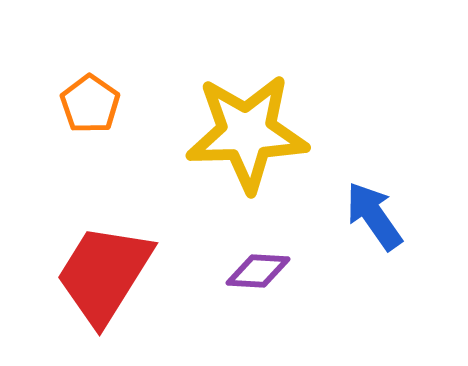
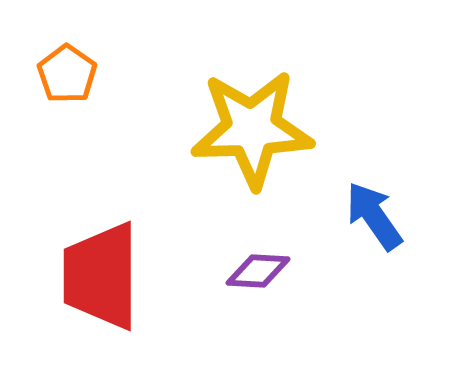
orange pentagon: moved 23 px left, 30 px up
yellow star: moved 5 px right, 4 px up
red trapezoid: moved 3 px left, 2 px down; rotated 32 degrees counterclockwise
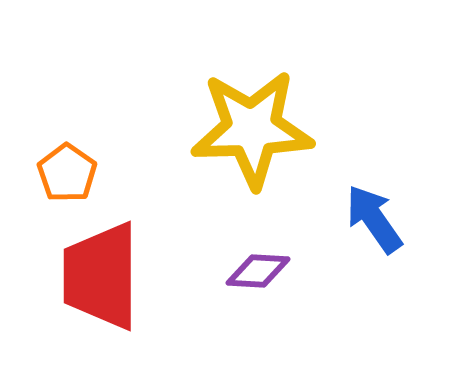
orange pentagon: moved 99 px down
blue arrow: moved 3 px down
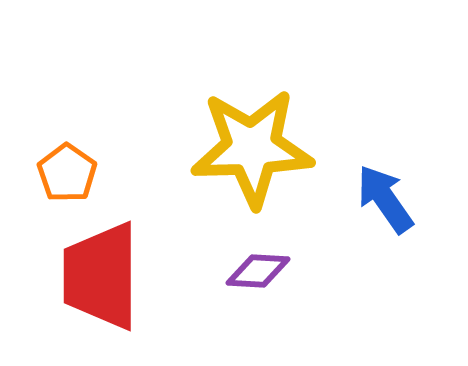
yellow star: moved 19 px down
blue arrow: moved 11 px right, 20 px up
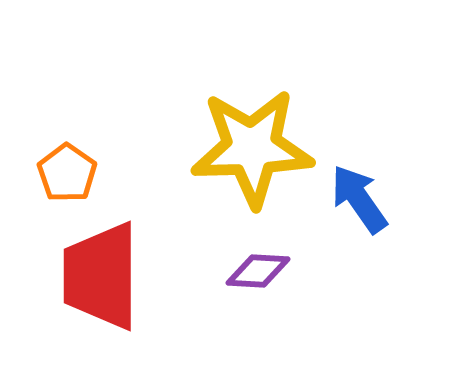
blue arrow: moved 26 px left
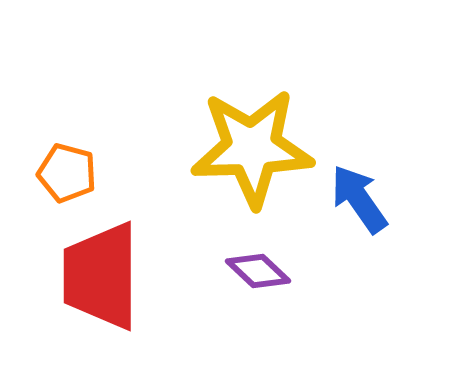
orange pentagon: rotated 20 degrees counterclockwise
purple diamond: rotated 40 degrees clockwise
